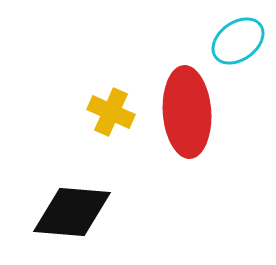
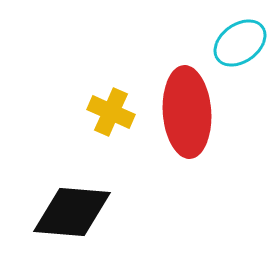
cyan ellipse: moved 2 px right, 2 px down
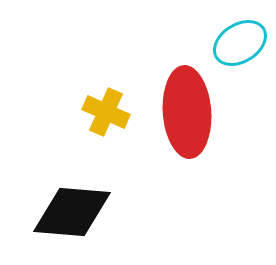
cyan ellipse: rotated 4 degrees clockwise
yellow cross: moved 5 px left
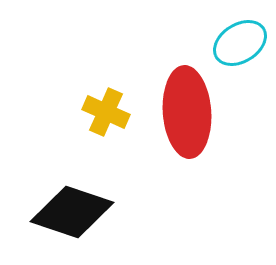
black diamond: rotated 14 degrees clockwise
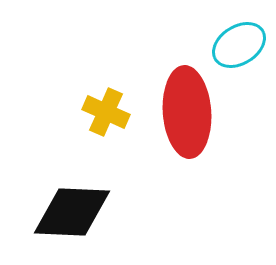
cyan ellipse: moved 1 px left, 2 px down
black diamond: rotated 16 degrees counterclockwise
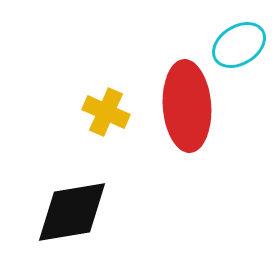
red ellipse: moved 6 px up
black diamond: rotated 12 degrees counterclockwise
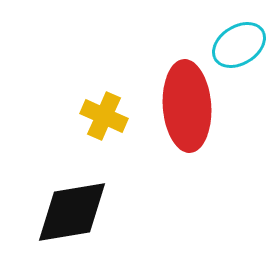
yellow cross: moved 2 px left, 4 px down
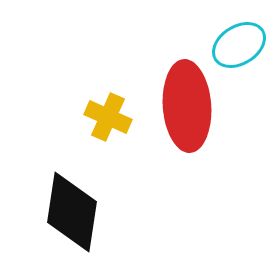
yellow cross: moved 4 px right, 1 px down
black diamond: rotated 72 degrees counterclockwise
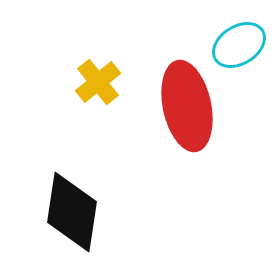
red ellipse: rotated 8 degrees counterclockwise
yellow cross: moved 10 px left, 35 px up; rotated 27 degrees clockwise
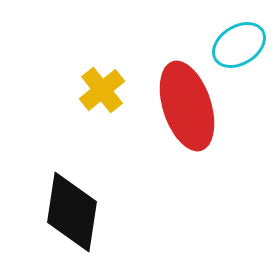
yellow cross: moved 4 px right, 8 px down
red ellipse: rotated 6 degrees counterclockwise
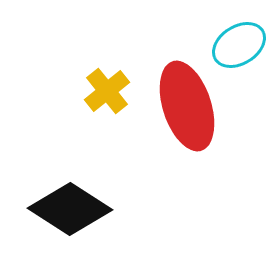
yellow cross: moved 5 px right, 1 px down
black diamond: moved 2 px left, 3 px up; rotated 66 degrees counterclockwise
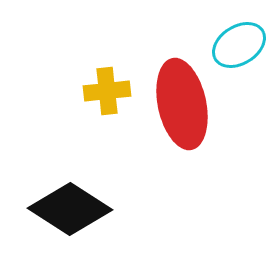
yellow cross: rotated 33 degrees clockwise
red ellipse: moved 5 px left, 2 px up; rotated 6 degrees clockwise
